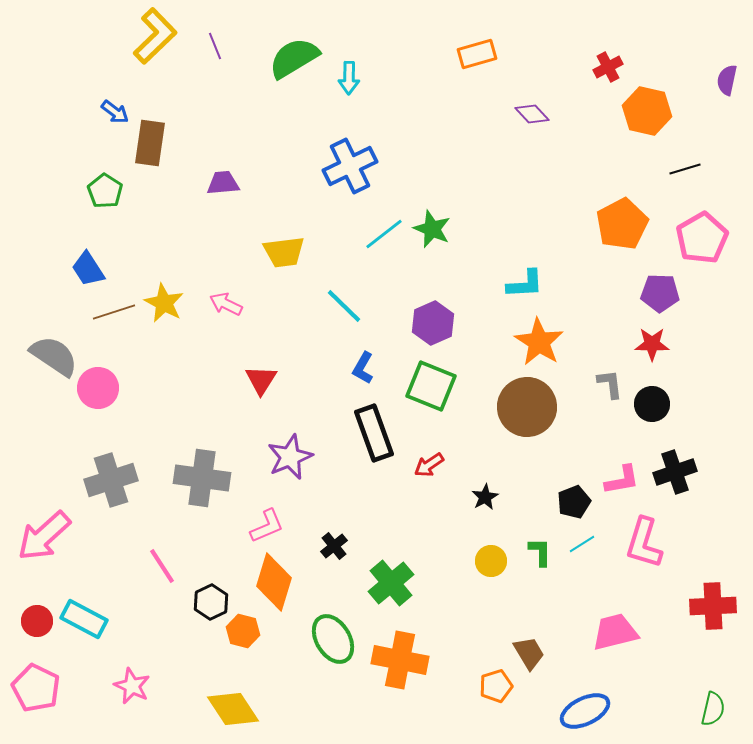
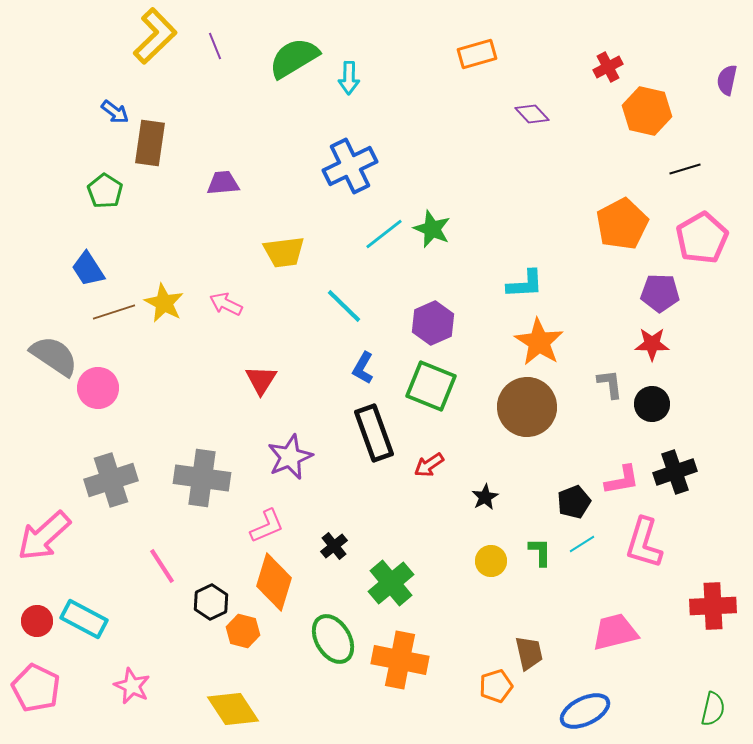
brown trapezoid at (529, 653): rotated 18 degrees clockwise
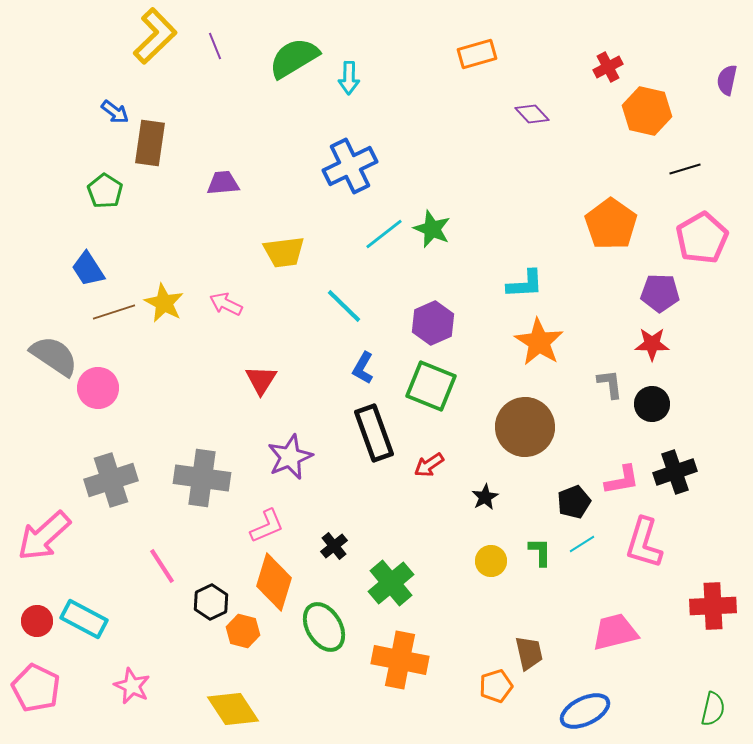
orange pentagon at (622, 224): moved 11 px left; rotated 9 degrees counterclockwise
brown circle at (527, 407): moved 2 px left, 20 px down
green ellipse at (333, 639): moved 9 px left, 12 px up
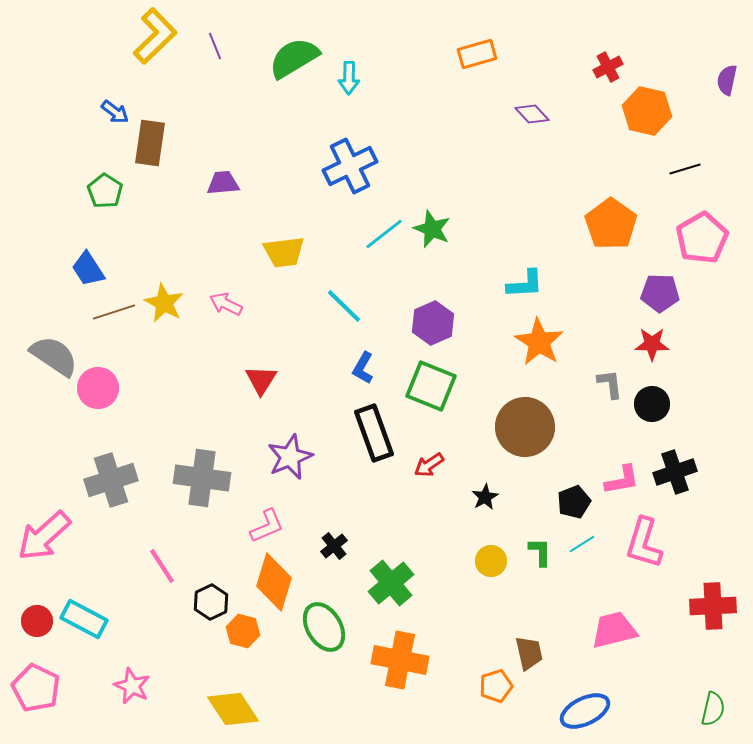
pink trapezoid at (615, 632): moved 1 px left, 2 px up
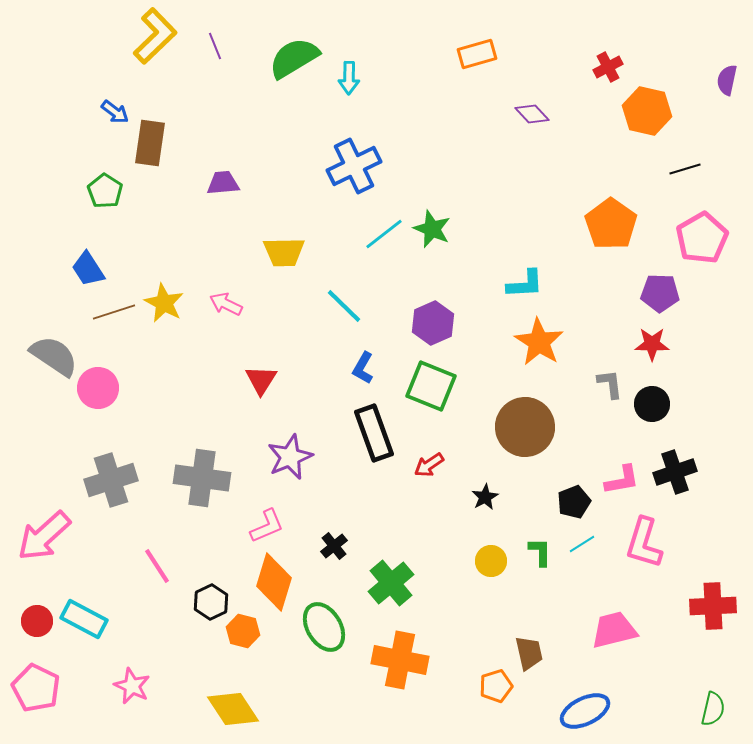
blue cross at (350, 166): moved 4 px right
yellow trapezoid at (284, 252): rotated 6 degrees clockwise
pink line at (162, 566): moved 5 px left
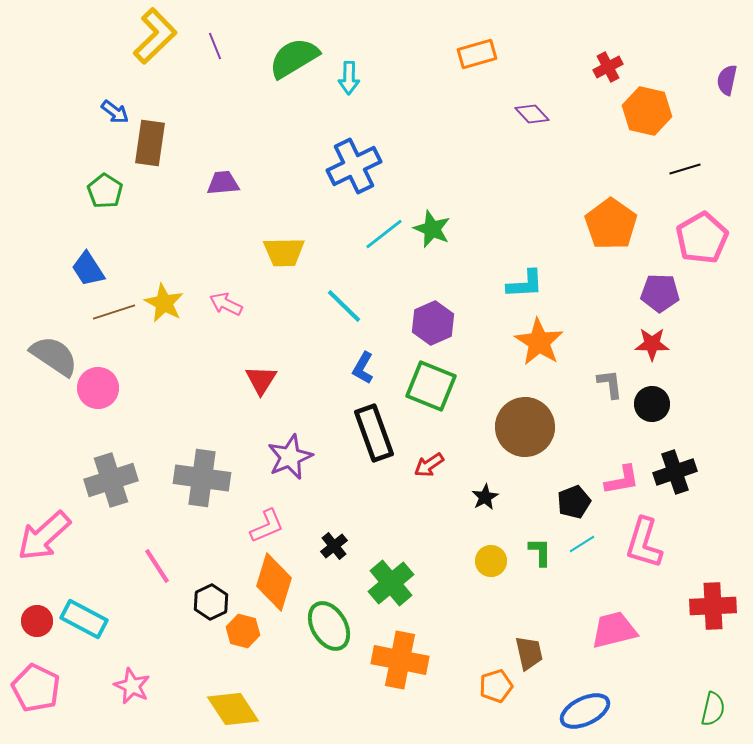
green ellipse at (324, 627): moved 5 px right, 1 px up
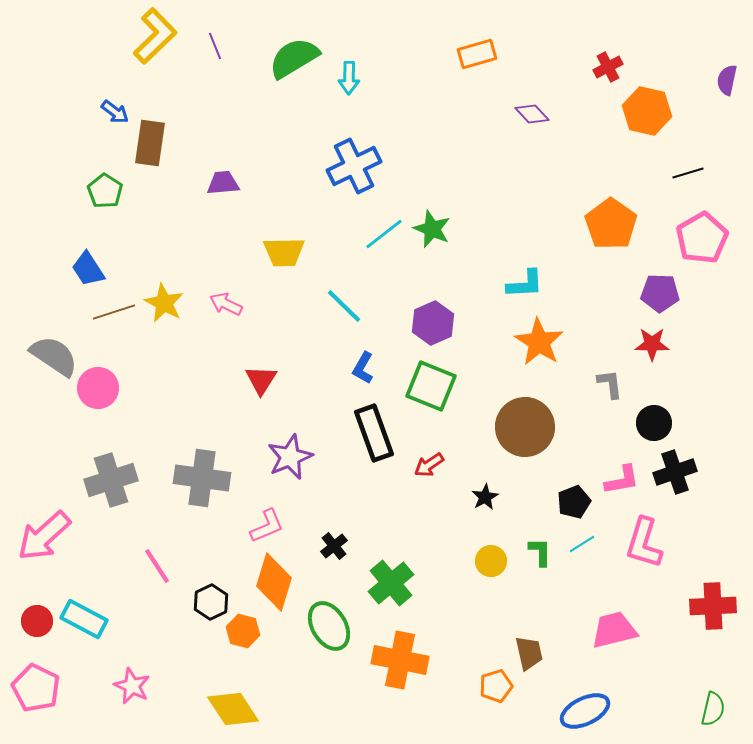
black line at (685, 169): moved 3 px right, 4 px down
black circle at (652, 404): moved 2 px right, 19 px down
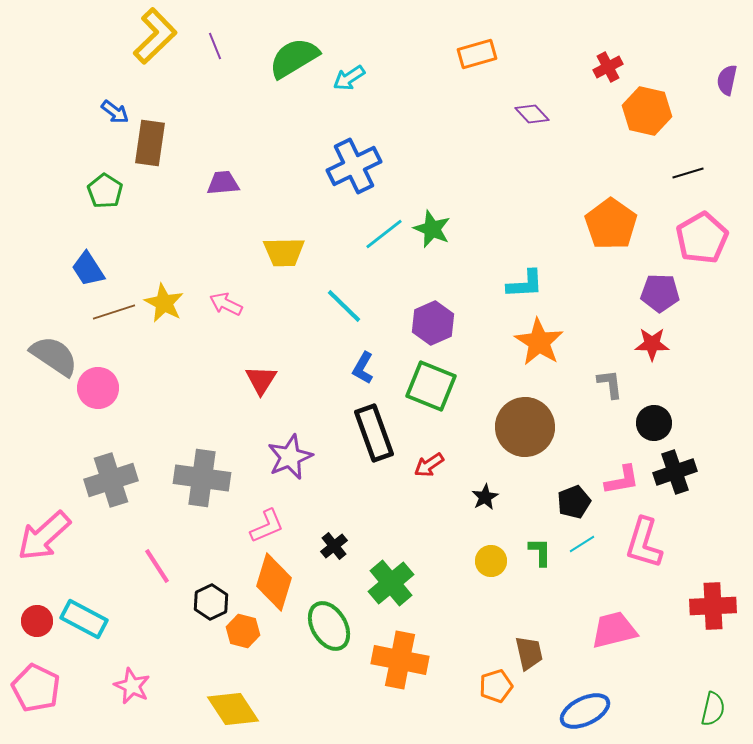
cyan arrow at (349, 78): rotated 56 degrees clockwise
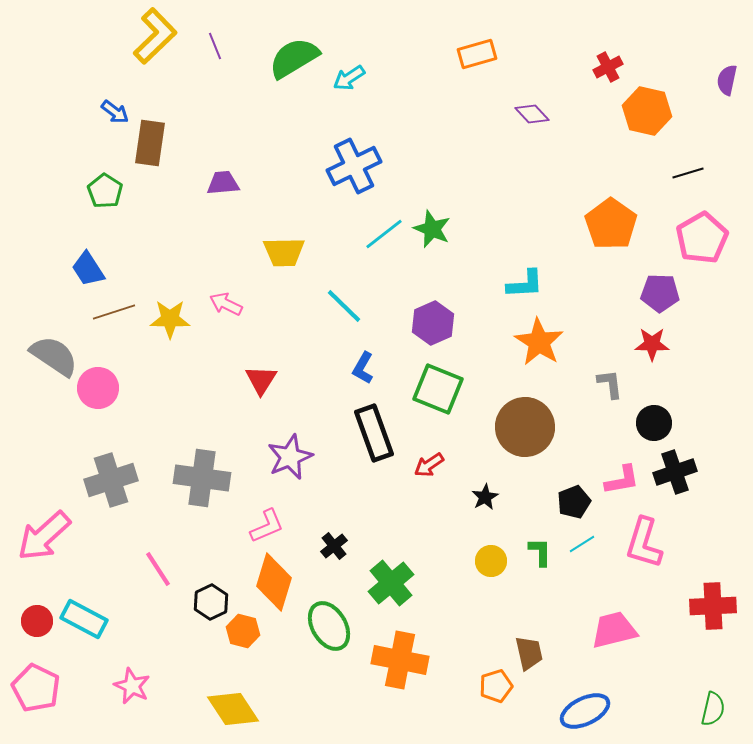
yellow star at (164, 303): moved 6 px right, 16 px down; rotated 27 degrees counterclockwise
green square at (431, 386): moved 7 px right, 3 px down
pink line at (157, 566): moved 1 px right, 3 px down
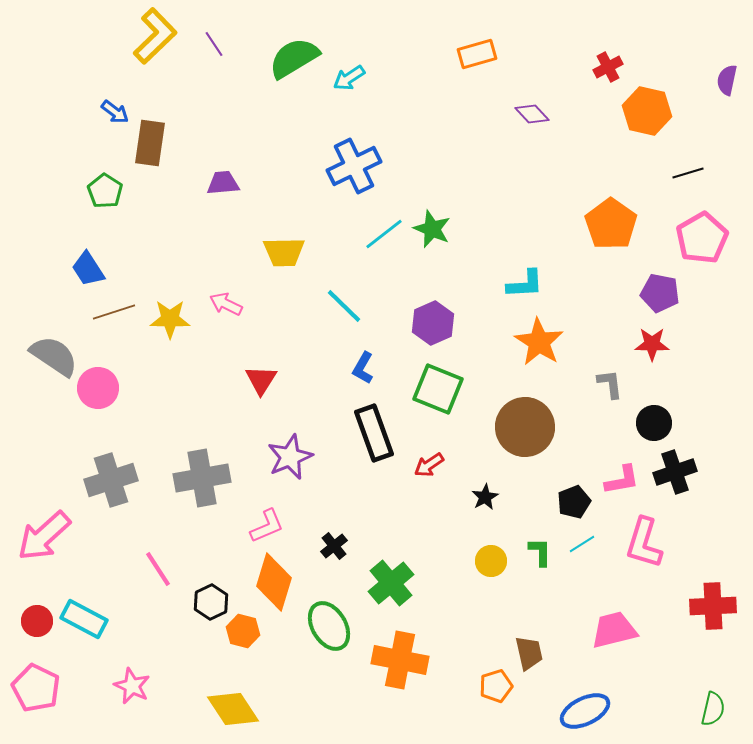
purple line at (215, 46): moved 1 px left, 2 px up; rotated 12 degrees counterclockwise
purple pentagon at (660, 293): rotated 9 degrees clockwise
gray cross at (202, 478): rotated 18 degrees counterclockwise
